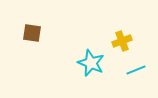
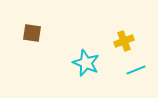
yellow cross: moved 2 px right
cyan star: moved 5 px left
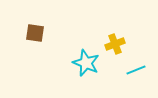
brown square: moved 3 px right
yellow cross: moved 9 px left, 3 px down
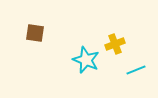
cyan star: moved 3 px up
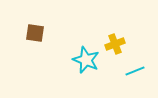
cyan line: moved 1 px left, 1 px down
